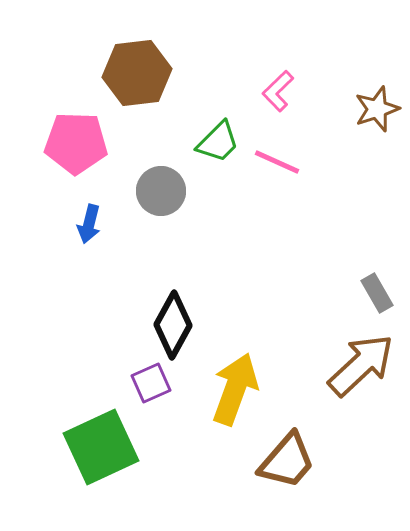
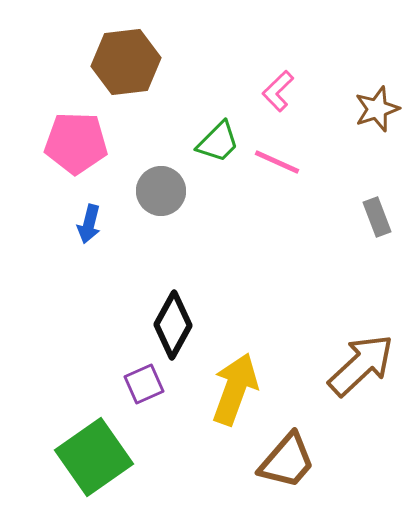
brown hexagon: moved 11 px left, 11 px up
gray rectangle: moved 76 px up; rotated 9 degrees clockwise
purple square: moved 7 px left, 1 px down
green square: moved 7 px left, 10 px down; rotated 10 degrees counterclockwise
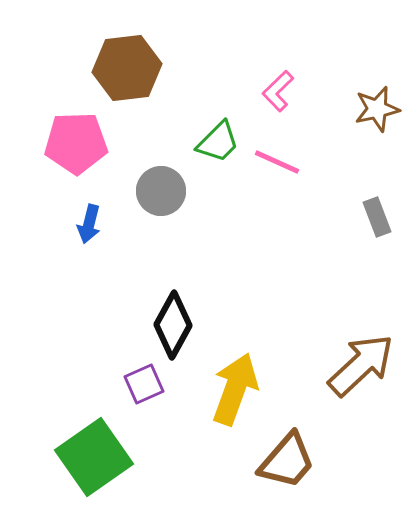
brown hexagon: moved 1 px right, 6 px down
brown star: rotated 6 degrees clockwise
pink pentagon: rotated 4 degrees counterclockwise
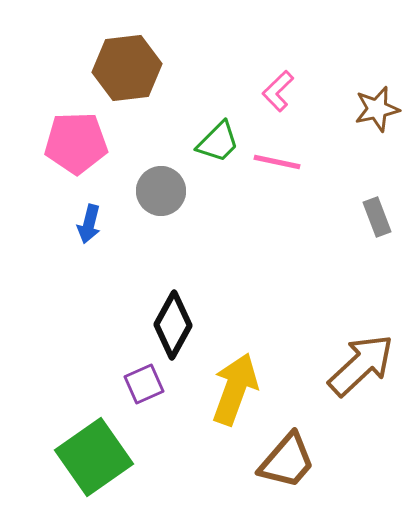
pink line: rotated 12 degrees counterclockwise
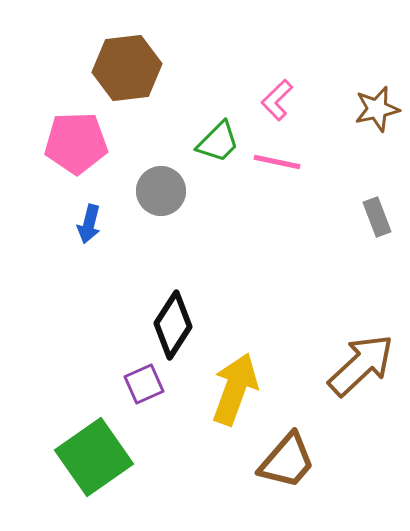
pink L-shape: moved 1 px left, 9 px down
black diamond: rotated 4 degrees clockwise
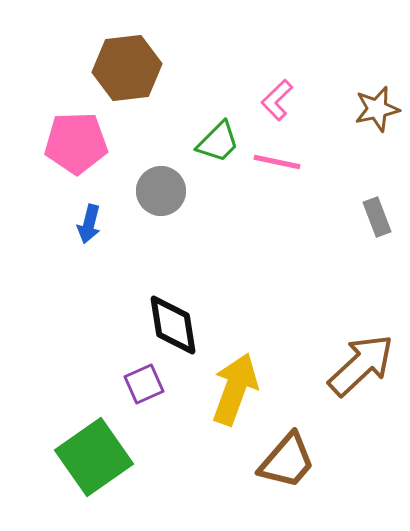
black diamond: rotated 42 degrees counterclockwise
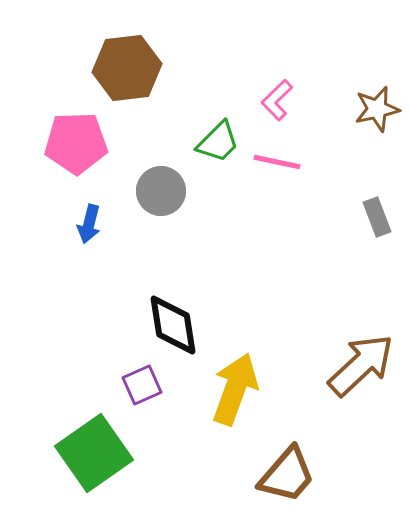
purple square: moved 2 px left, 1 px down
green square: moved 4 px up
brown trapezoid: moved 14 px down
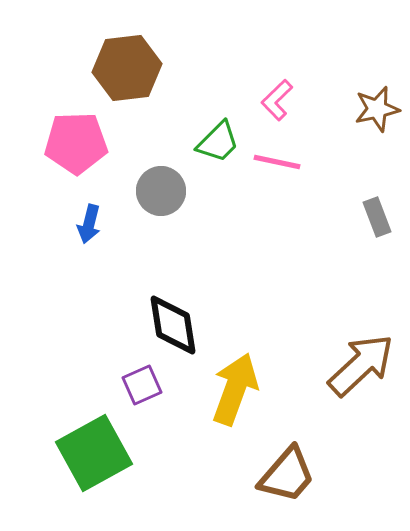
green square: rotated 6 degrees clockwise
